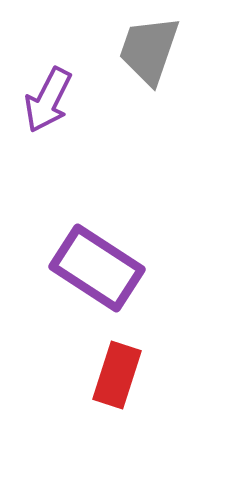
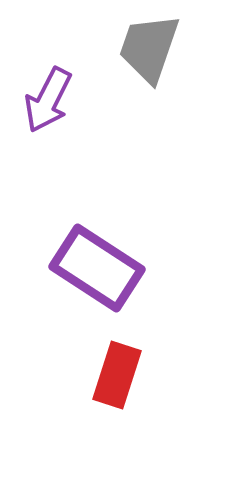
gray trapezoid: moved 2 px up
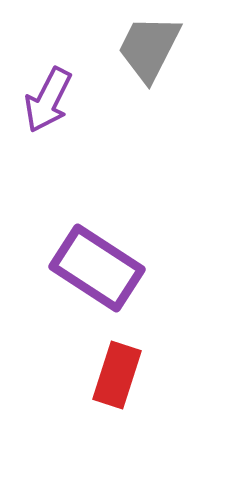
gray trapezoid: rotated 8 degrees clockwise
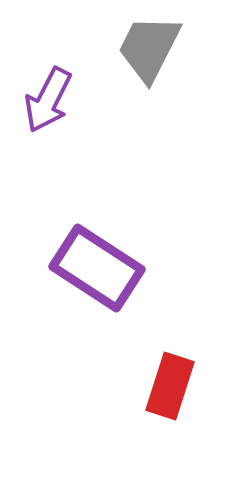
red rectangle: moved 53 px right, 11 px down
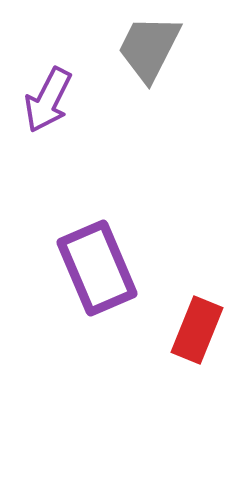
purple rectangle: rotated 34 degrees clockwise
red rectangle: moved 27 px right, 56 px up; rotated 4 degrees clockwise
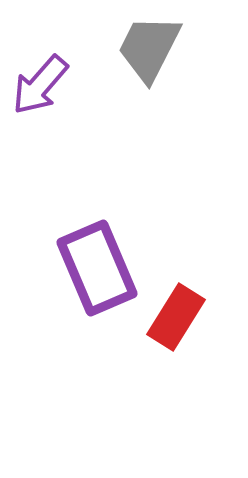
purple arrow: moved 8 px left, 15 px up; rotated 14 degrees clockwise
red rectangle: moved 21 px left, 13 px up; rotated 10 degrees clockwise
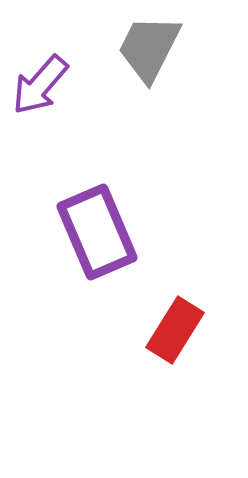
purple rectangle: moved 36 px up
red rectangle: moved 1 px left, 13 px down
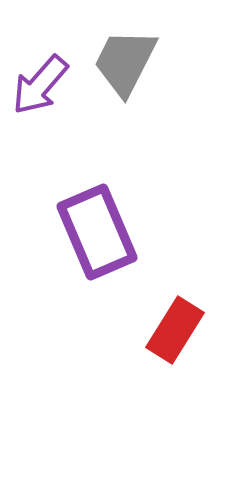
gray trapezoid: moved 24 px left, 14 px down
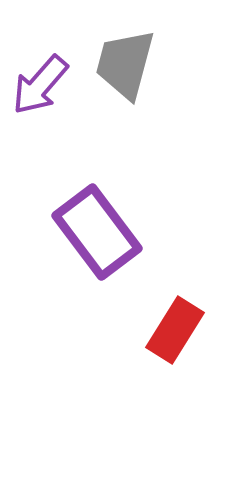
gray trapezoid: moved 2 px down; rotated 12 degrees counterclockwise
purple rectangle: rotated 14 degrees counterclockwise
